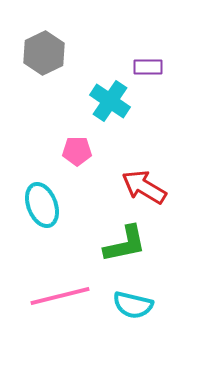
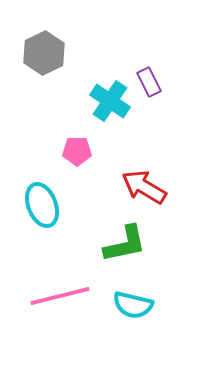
purple rectangle: moved 1 px right, 15 px down; rotated 64 degrees clockwise
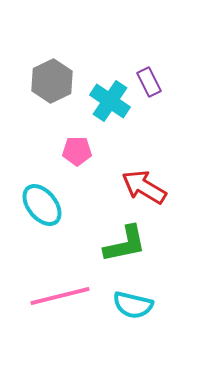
gray hexagon: moved 8 px right, 28 px down
cyan ellipse: rotated 18 degrees counterclockwise
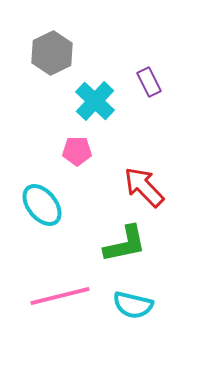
gray hexagon: moved 28 px up
cyan cross: moved 15 px left; rotated 9 degrees clockwise
red arrow: rotated 15 degrees clockwise
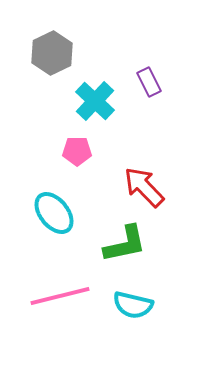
cyan ellipse: moved 12 px right, 8 px down
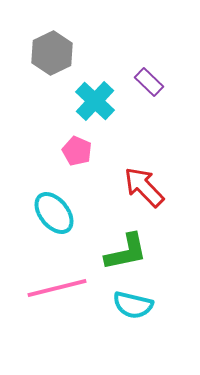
purple rectangle: rotated 20 degrees counterclockwise
pink pentagon: rotated 24 degrees clockwise
green L-shape: moved 1 px right, 8 px down
pink line: moved 3 px left, 8 px up
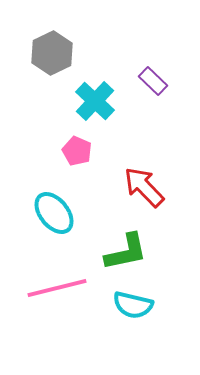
purple rectangle: moved 4 px right, 1 px up
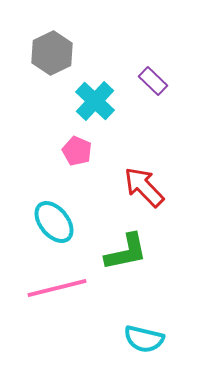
cyan ellipse: moved 9 px down
cyan semicircle: moved 11 px right, 34 px down
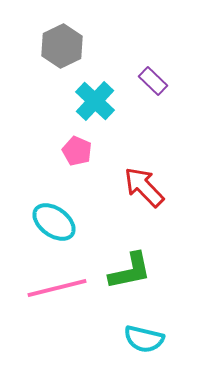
gray hexagon: moved 10 px right, 7 px up
cyan ellipse: rotated 15 degrees counterclockwise
green L-shape: moved 4 px right, 19 px down
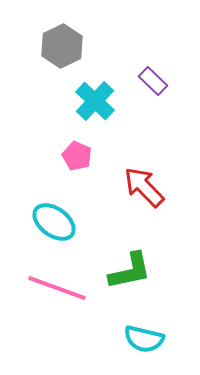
pink pentagon: moved 5 px down
pink line: rotated 34 degrees clockwise
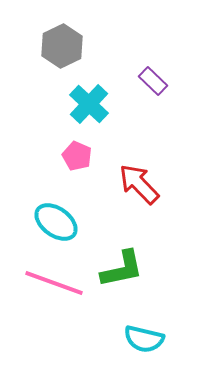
cyan cross: moved 6 px left, 3 px down
red arrow: moved 5 px left, 3 px up
cyan ellipse: moved 2 px right
green L-shape: moved 8 px left, 2 px up
pink line: moved 3 px left, 5 px up
